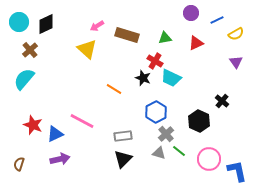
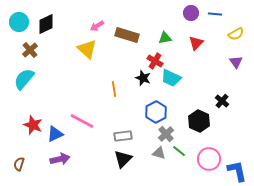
blue line: moved 2 px left, 6 px up; rotated 32 degrees clockwise
red triangle: rotated 21 degrees counterclockwise
orange line: rotated 49 degrees clockwise
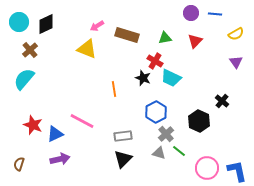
red triangle: moved 1 px left, 2 px up
yellow triangle: rotated 20 degrees counterclockwise
pink circle: moved 2 px left, 9 px down
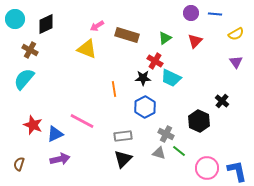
cyan circle: moved 4 px left, 3 px up
green triangle: rotated 24 degrees counterclockwise
brown cross: rotated 21 degrees counterclockwise
black star: rotated 21 degrees counterclockwise
blue hexagon: moved 11 px left, 5 px up
gray cross: rotated 21 degrees counterclockwise
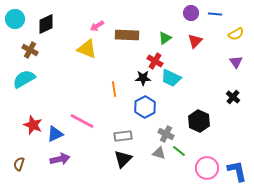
brown rectangle: rotated 15 degrees counterclockwise
cyan semicircle: rotated 20 degrees clockwise
black cross: moved 11 px right, 4 px up
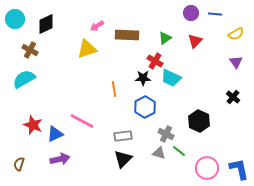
yellow triangle: rotated 40 degrees counterclockwise
blue L-shape: moved 2 px right, 2 px up
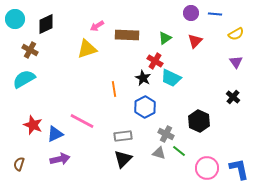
black star: rotated 28 degrees clockwise
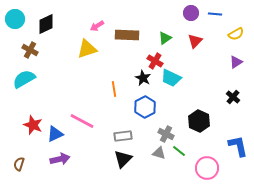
purple triangle: rotated 32 degrees clockwise
blue L-shape: moved 1 px left, 23 px up
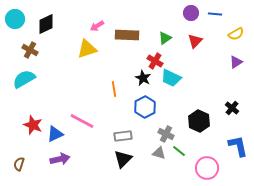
black cross: moved 1 px left, 11 px down
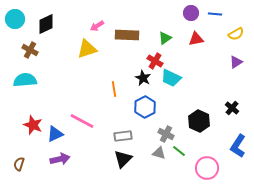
red triangle: moved 1 px right, 2 px up; rotated 35 degrees clockwise
cyan semicircle: moved 1 px right, 1 px down; rotated 25 degrees clockwise
blue L-shape: rotated 135 degrees counterclockwise
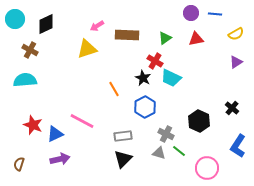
orange line: rotated 21 degrees counterclockwise
